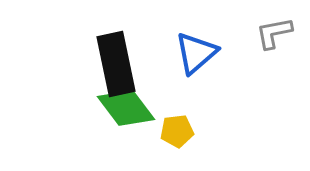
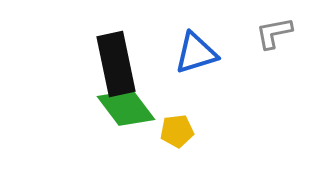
blue triangle: rotated 24 degrees clockwise
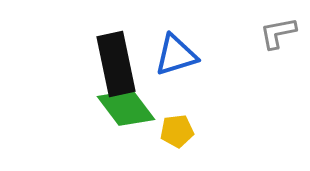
gray L-shape: moved 4 px right
blue triangle: moved 20 px left, 2 px down
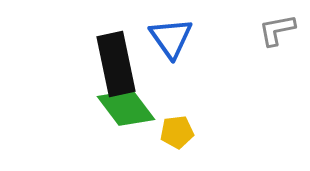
gray L-shape: moved 1 px left, 3 px up
blue triangle: moved 5 px left, 17 px up; rotated 48 degrees counterclockwise
yellow pentagon: moved 1 px down
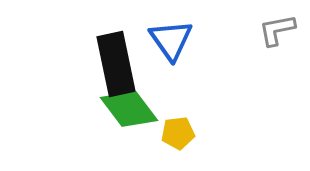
blue triangle: moved 2 px down
green diamond: moved 3 px right, 1 px down
yellow pentagon: moved 1 px right, 1 px down
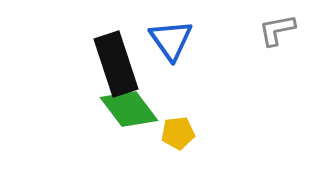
black rectangle: rotated 6 degrees counterclockwise
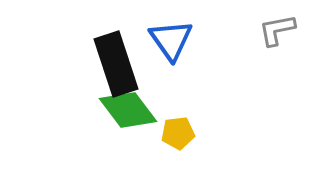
green diamond: moved 1 px left, 1 px down
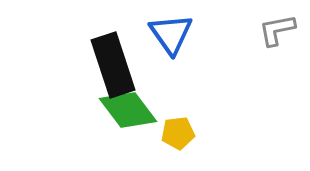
blue triangle: moved 6 px up
black rectangle: moved 3 px left, 1 px down
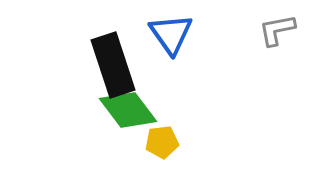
yellow pentagon: moved 16 px left, 9 px down
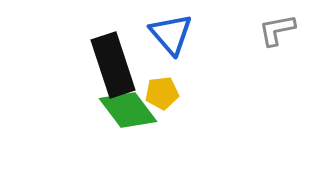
blue triangle: rotated 6 degrees counterclockwise
yellow pentagon: moved 49 px up
